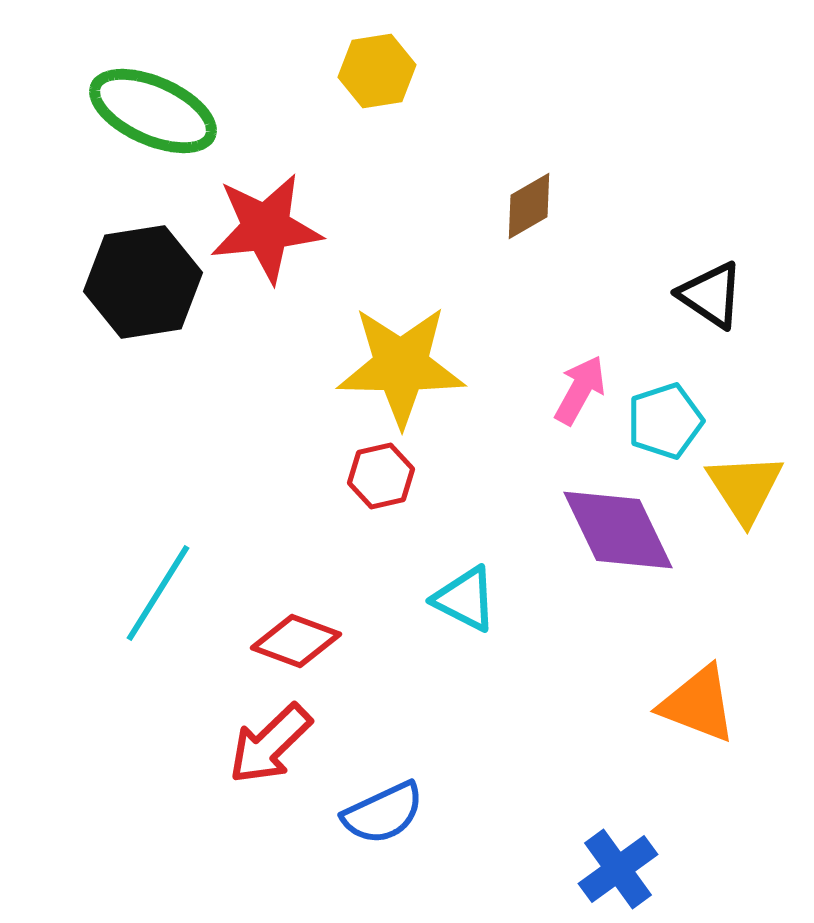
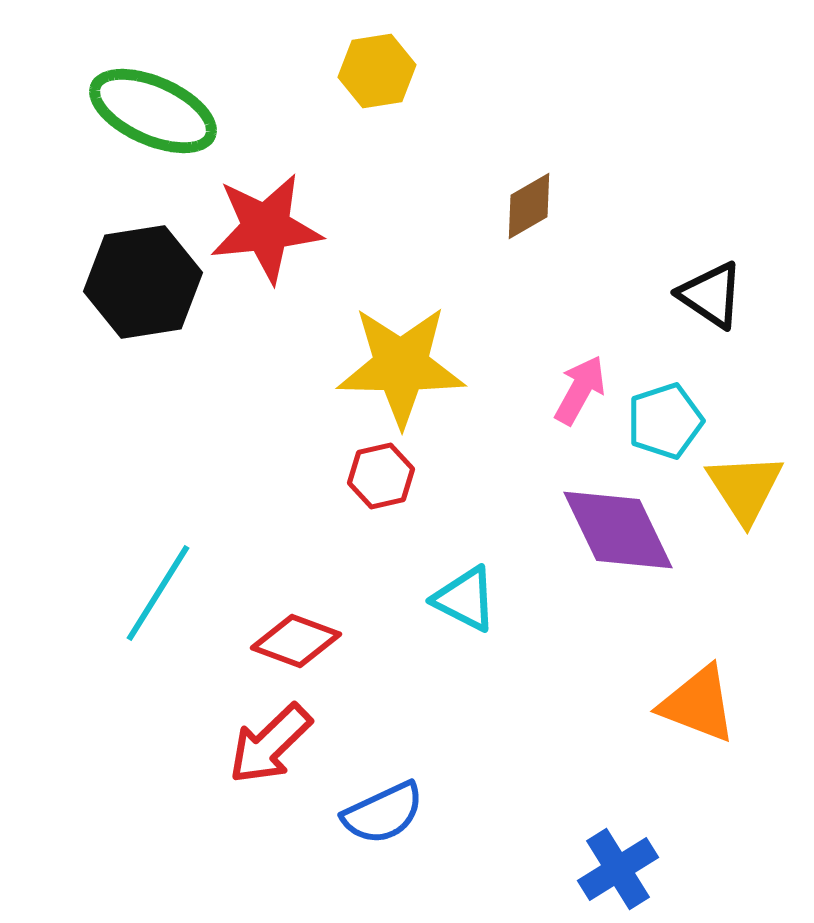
blue cross: rotated 4 degrees clockwise
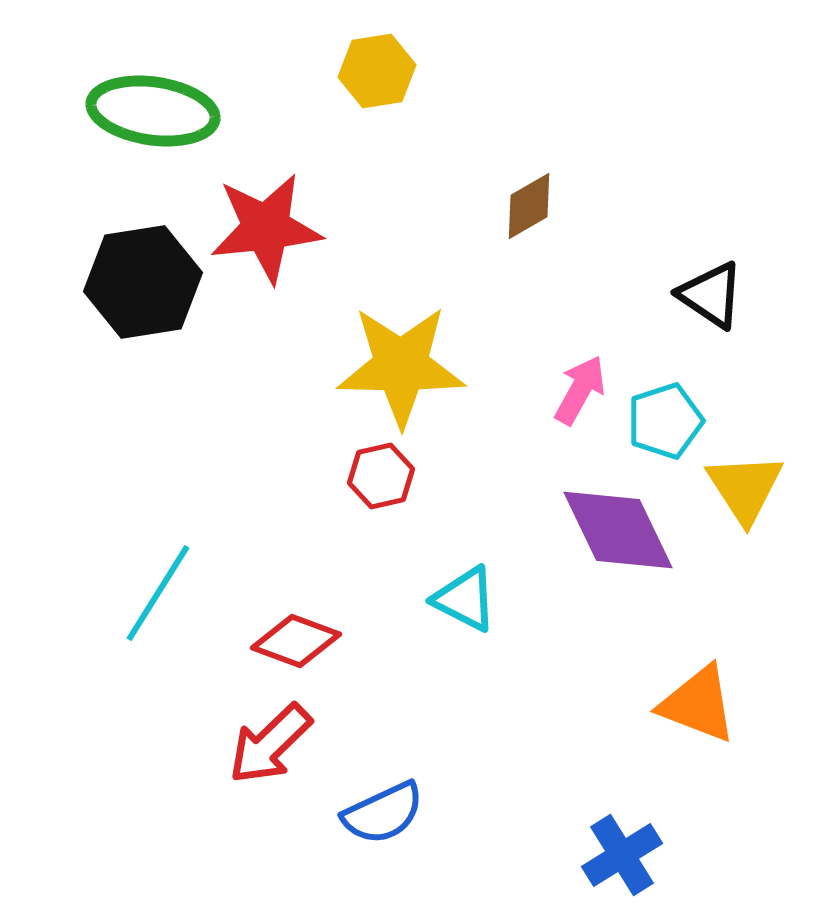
green ellipse: rotated 16 degrees counterclockwise
blue cross: moved 4 px right, 14 px up
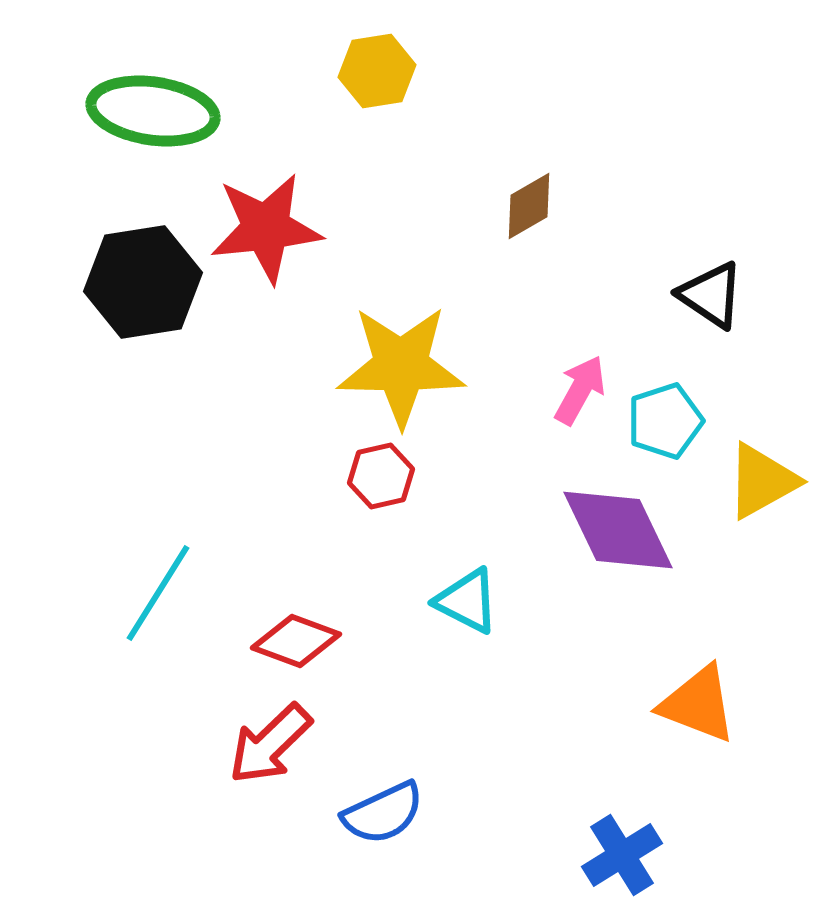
yellow triangle: moved 17 px right, 7 px up; rotated 34 degrees clockwise
cyan triangle: moved 2 px right, 2 px down
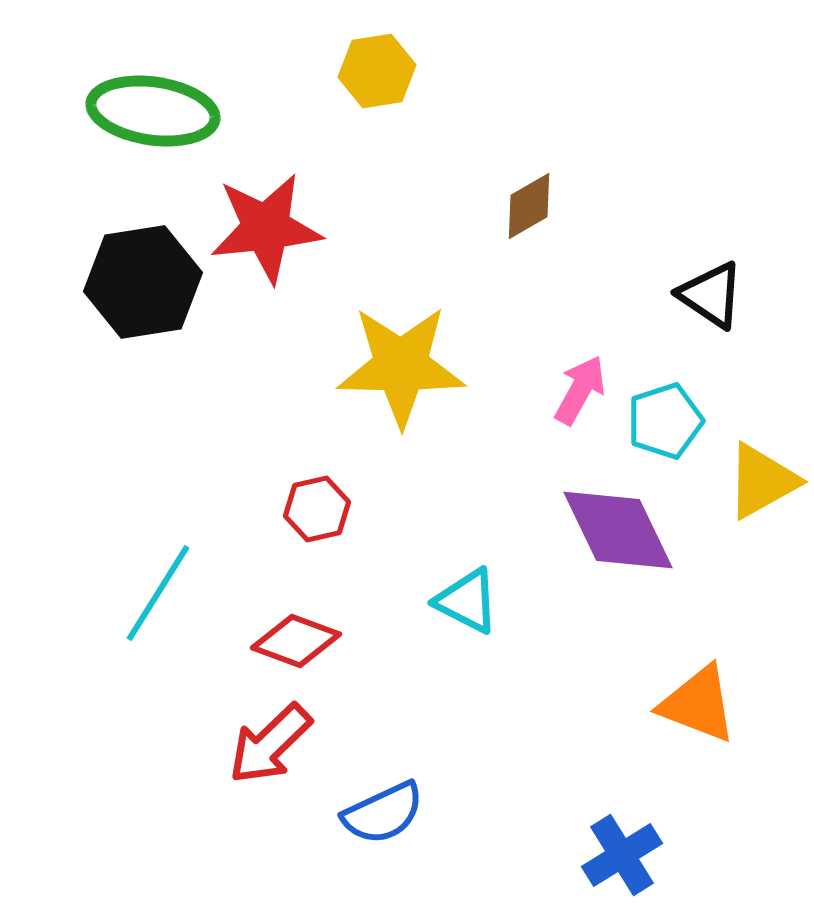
red hexagon: moved 64 px left, 33 px down
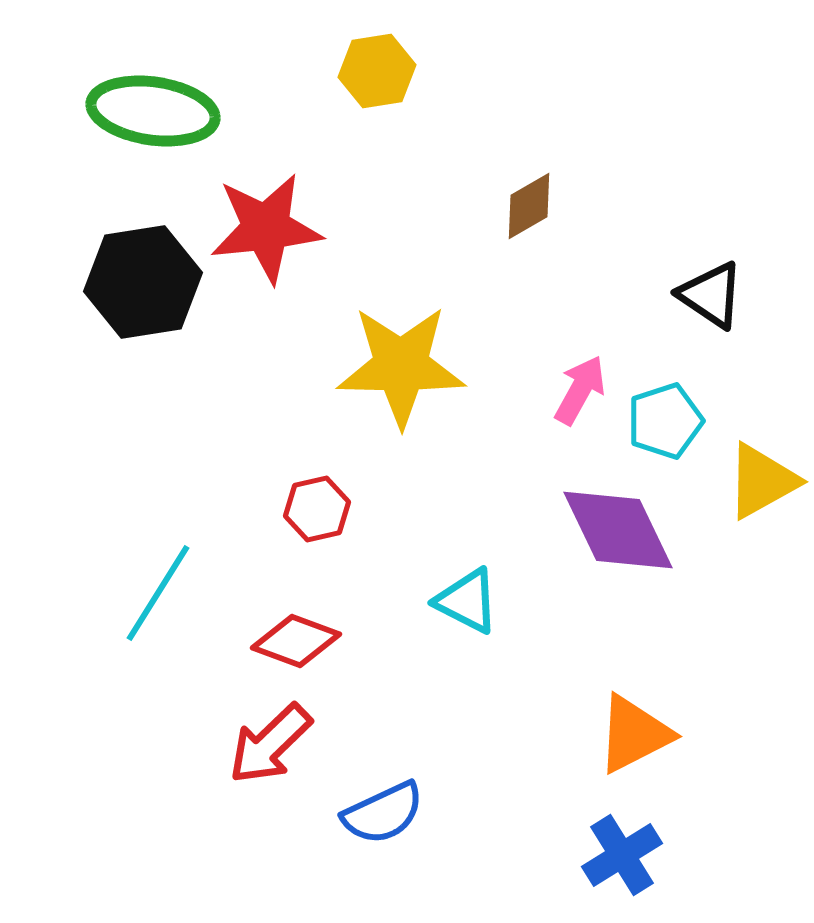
orange triangle: moved 64 px left, 30 px down; rotated 48 degrees counterclockwise
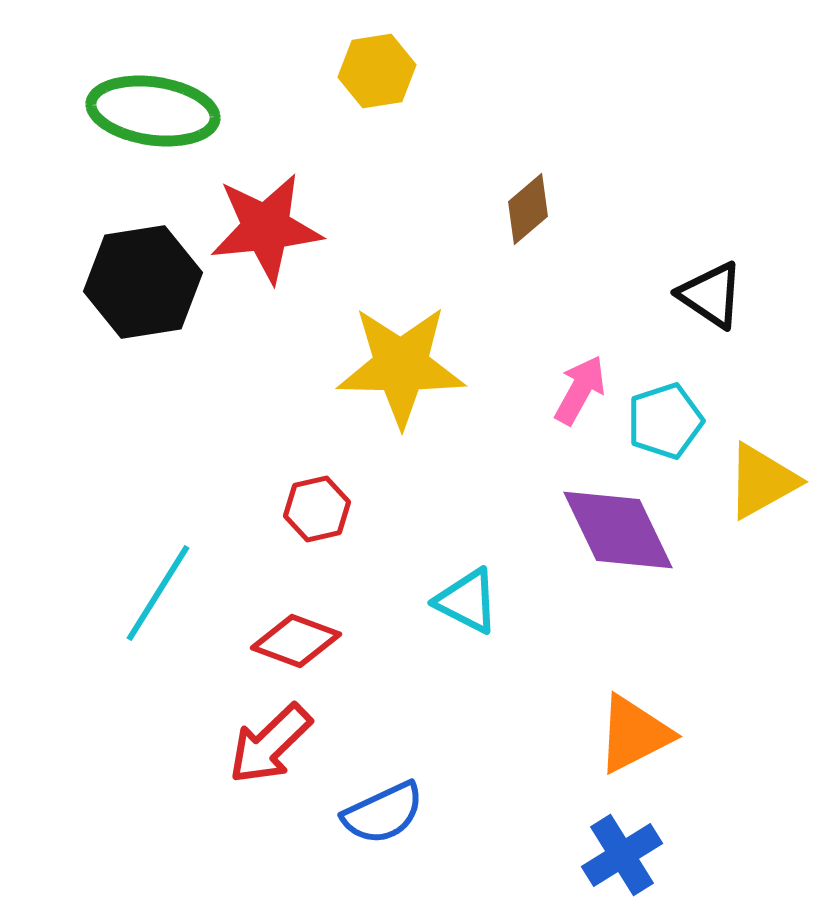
brown diamond: moved 1 px left, 3 px down; rotated 10 degrees counterclockwise
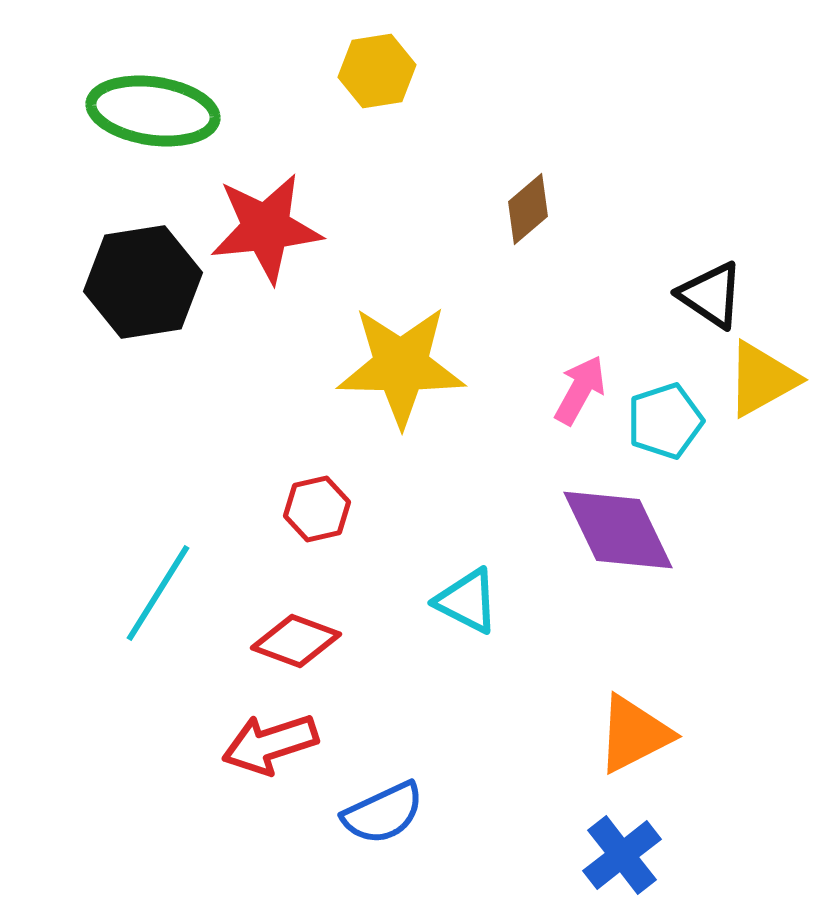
yellow triangle: moved 102 px up
red arrow: rotated 26 degrees clockwise
blue cross: rotated 6 degrees counterclockwise
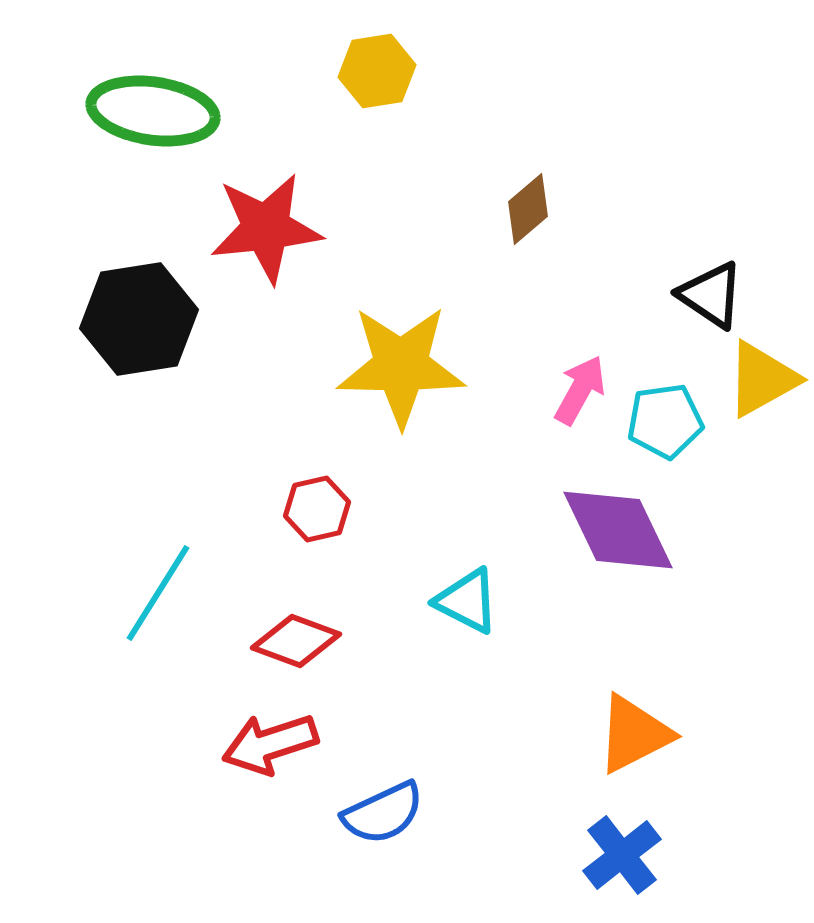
black hexagon: moved 4 px left, 37 px down
cyan pentagon: rotated 10 degrees clockwise
